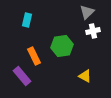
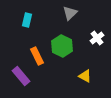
gray triangle: moved 17 px left, 1 px down
white cross: moved 4 px right, 7 px down; rotated 24 degrees counterclockwise
green hexagon: rotated 25 degrees counterclockwise
orange rectangle: moved 3 px right
purple rectangle: moved 1 px left
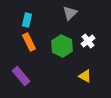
white cross: moved 9 px left, 3 px down
orange rectangle: moved 8 px left, 14 px up
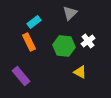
cyan rectangle: moved 7 px right, 2 px down; rotated 40 degrees clockwise
green hexagon: moved 2 px right; rotated 20 degrees counterclockwise
yellow triangle: moved 5 px left, 4 px up
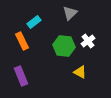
orange rectangle: moved 7 px left, 1 px up
purple rectangle: rotated 18 degrees clockwise
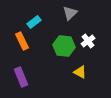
purple rectangle: moved 1 px down
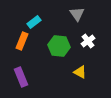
gray triangle: moved 7 px right, 1 px down; rotated 21 degrees counterclockwise
orange rectangle: rotated 48 degrees clockwise
green hexagon: moved 5 px left
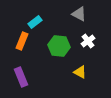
gray triangle: moved 2 px right; rotated 28 degrees counterclockwise
cyan rectangle: moved 1 px right
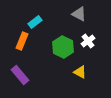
green hexagon: moved 4 px right, 1 px down; rotated 20 degrees clockwise
purple rectangle: moved 1 px left, 2 px up; rotated 18 degrees counterclockwise
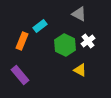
cyan rectangle: moved 5 px right, 4 px down
green hexagon: moved 2 px right, 2 px up
yellow triangle: moved 2 px up
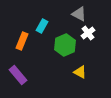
cyan rectangle: moved 2 px right; rotated 24 degrees counterclockwise
white cross: moved 8 px up
green hexagon: rotated 10 degrees clockwise
yellow triangle: moved 2 px down
purple rectangle: moved 2 px left
